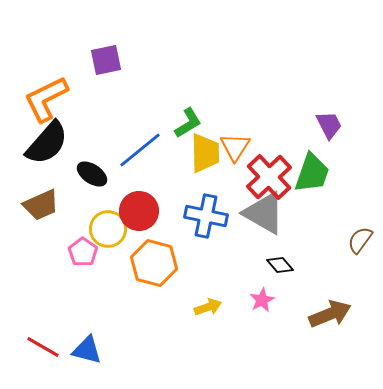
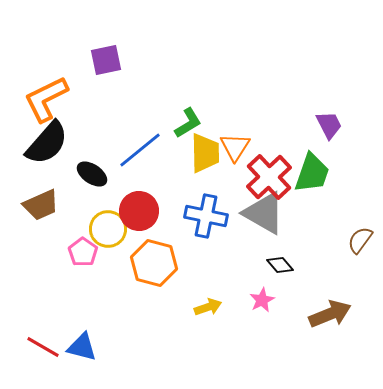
blue triangle: moved 5 px left, 3 px up
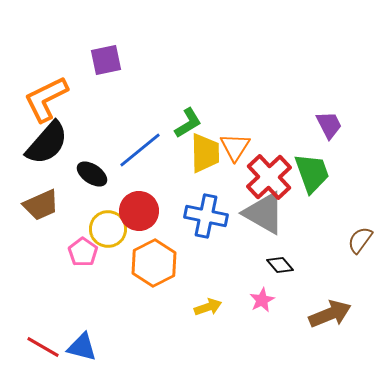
green trapezoid: rotated 39 degrees counterclockwise
orange hexagon: rotated 18 degrees clockwise
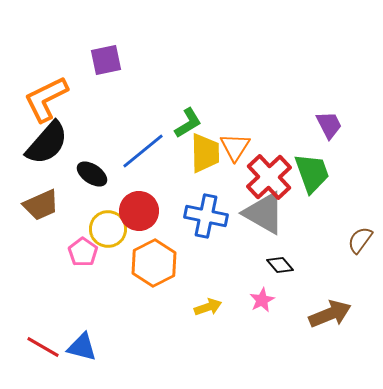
blue line: moved 3 px right, 1 px down
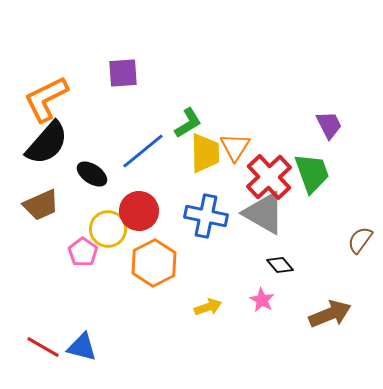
purple square: moved 17 px right, 13 px down; rotated 8 degrees clockwise
pink star: rotated 15 degrees counterclockwise
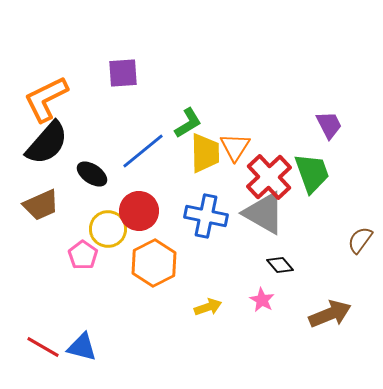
pink pentagon: moved 3 px down
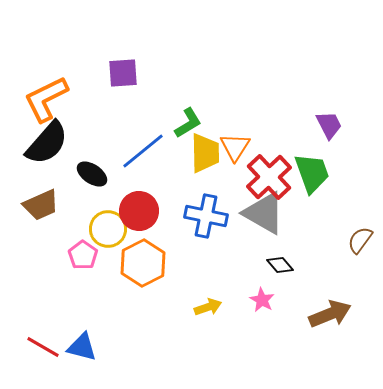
orange hexagon: moved 11 px left
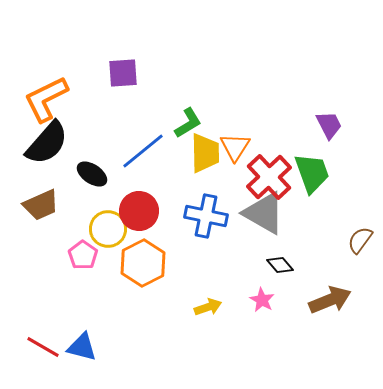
brown arrow: moved 14 px up
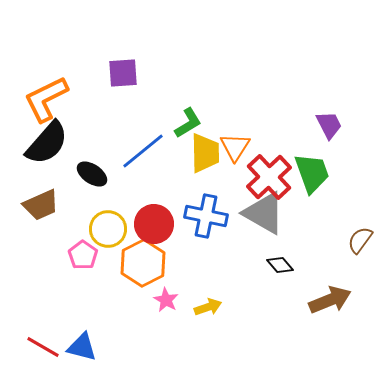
red circle: moved 15 px right, 13 px down
pink star: moved 96 px left
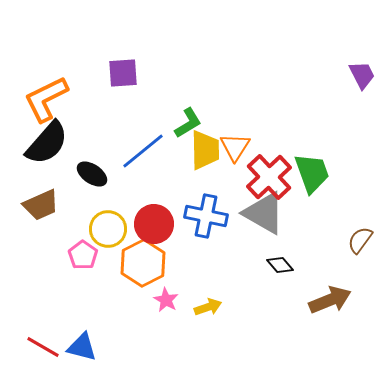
purple trapezoid: moved 33 px right, 50 px up
yellow trapezoid: moved 3 px up
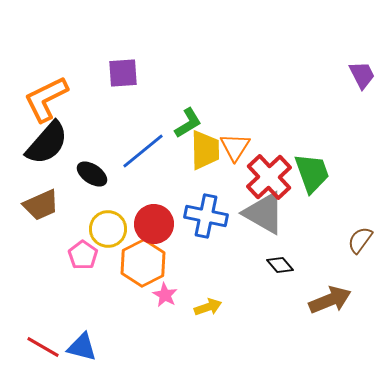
pink star: moved 1 px left, 5 px up
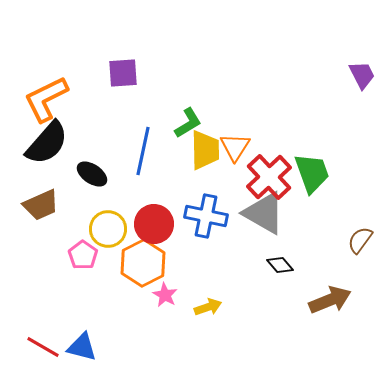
blue line: rotated 39 degrees counterclockwise
